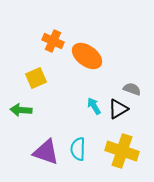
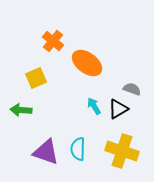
orange cross: rotated 15 degrees clockwise
orange ellipse: moved 7 px down
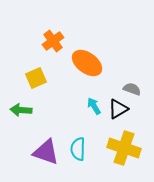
orange cross: rotated 15 degrees clockwise
yellow cross: moved 2 px right, 3 px up
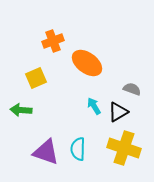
orange cross: rotated 15 degrees clockwise
black triangle: moved 3 px down
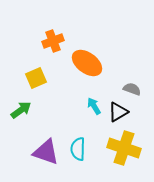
green arrow: rotated 140 degrees clockwise
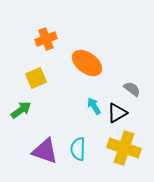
orange cross: moved 7 px left, 2 px up
gray semicircle: rotated 18 degrees clockwise
black triangle: moved 1 px left, 1 px down
purple triangle: moved 1 px left, 1 px up
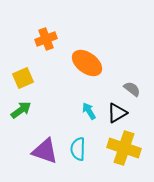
yellow square: moved 13 px left
cyan arrow: moved 5 px left, 5 px down
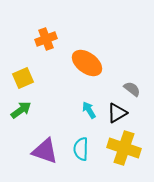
cyan arrow: moved 1 px up
cyan semicircle: moved 3 px right
